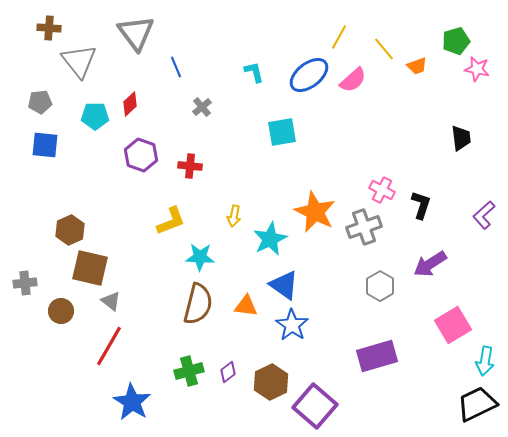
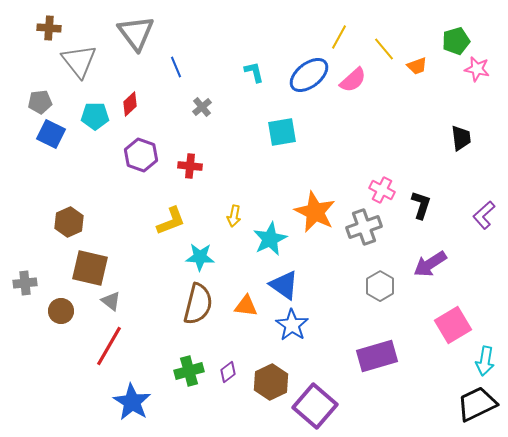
blue square at (45, 145): moved 6 px right, 11 px up; rotated 20 degrees clockwise
brown hexagon at (70, 230): moved 1 px left, 8 px up
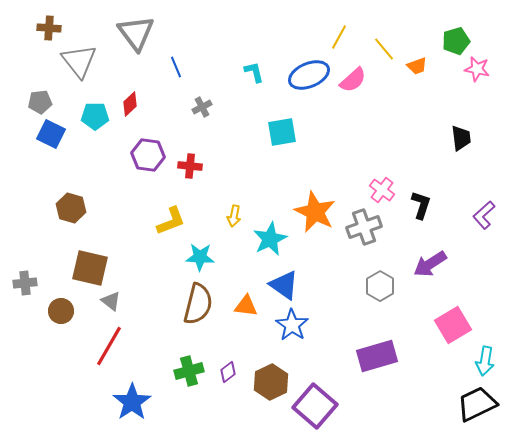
blue ellipse at (309, 75): rotated 15 degrees clockwise
gray cross at (202, 107): rotated 12 degrees clockwise
purple hexagon at (141, 155): moved 7 px right; rotated 12 degrees counterclockwise
pink cross at (382, 190): rotated 10 degrees clockwise
brown hexagon at (69, 222): moved 2 px right, 14 px up; rotated 20 degrees counterclockwise
blue star at (132, 402): rotated 6 degrees clockwise
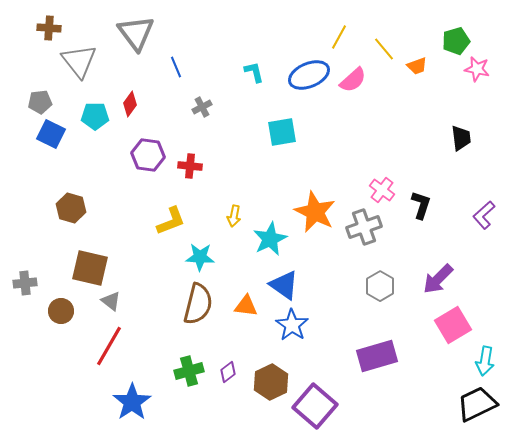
red diamond at (130, 104): rotated 10 degrees counterclockwise
purple arrow at (430, 264): moved 8 px right, 15 px down; rotated 12 degrees counterclockwise
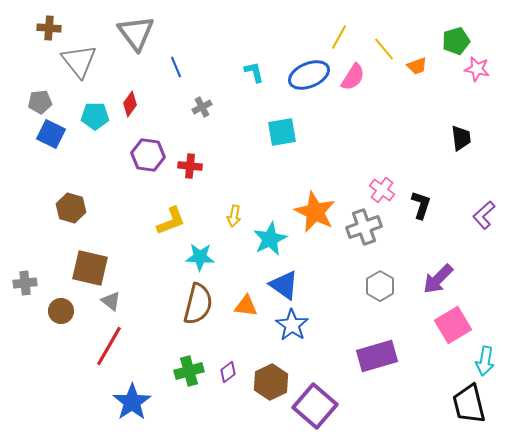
pink semicircle at (353, 80): moved 3 px up; rotated 16 degrees counterclockwise
black trapezoid at (477, 404): moved 8 px left; rotated 78 degrees counterclockwise
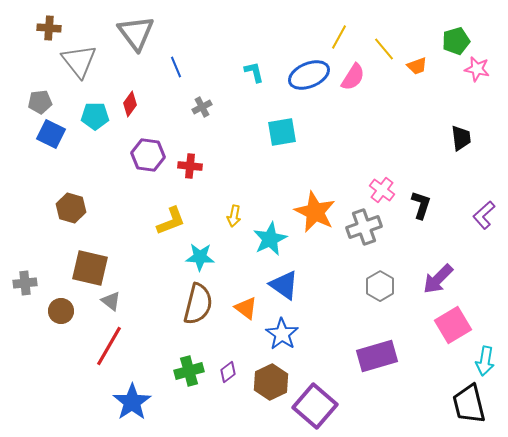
orange triangle at (246, 306): moved 2 px down; rotated 30 degrees clockwise
blue star at (292, 325): moved 10 px left, 9 px down
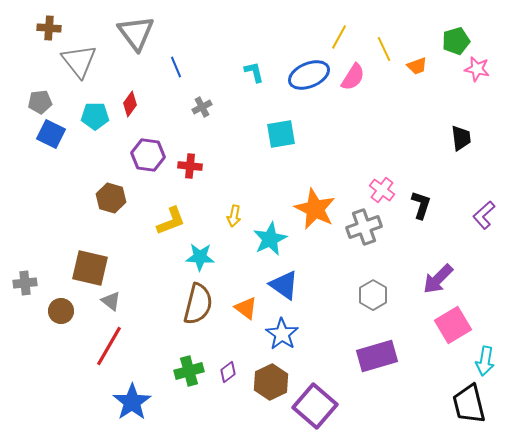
yellow line at (384, 49): rotated 15 degrees clockwise
cyan square at (282, 132): moved 1 px left, 2 px down
brown hexagon at (71, 208): moved 40 px right, 10 px up
orange star at (315, 212): moved 3 px up
gray hexagon at (380, 286): moved 7 px left, 9 px down
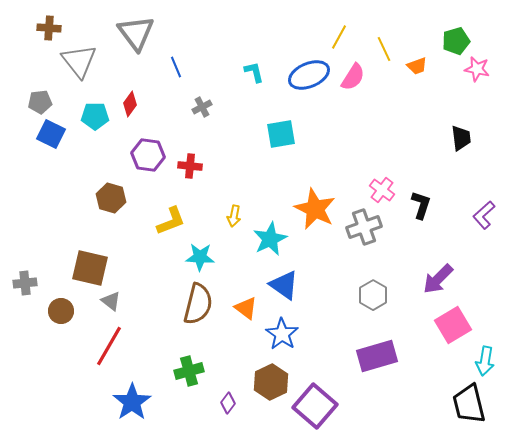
purple diamond at (228, 372): moved 31 px down; rotated 15 degrees counterclockwise
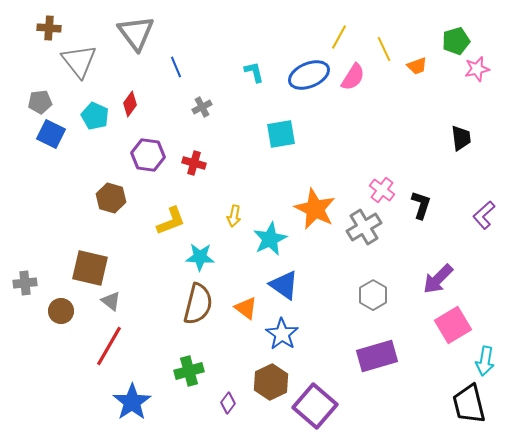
pink star at (477, 69): rotated 25 degrees counterclockwise
cyan pentagon at (95, 116): rotated 24 degrees clockwise
red cross at (190, 166): moved 4 px right, 3 px up; rotated 10 degrees clockwise
gray cross at (364, 227): rotated 12 degrees counterclockwise
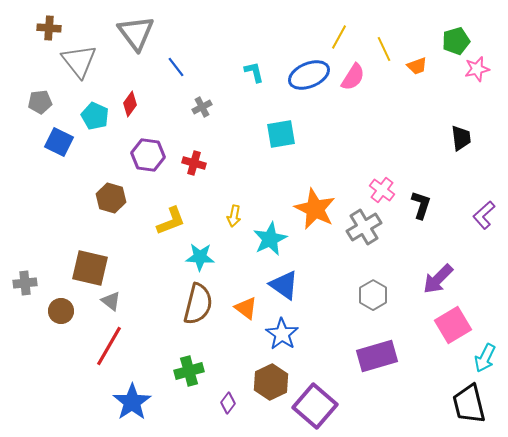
blue line at (176, 67): rotated 15 degrees counterclockwise
blue square at (51, 134): moved 8 px right, 8 px down
cyan arrow at (485, 361): moved 3 px up; rotated 16 degrees clockwise
